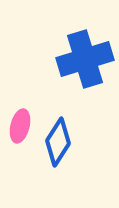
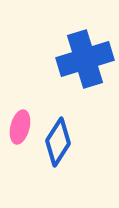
pink ellipse: moved 1 px down
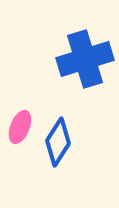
pink ellipse: rotated 8 degrees clockwise
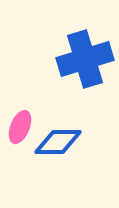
blue diamond: rotated 57 degrees clockwise
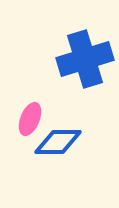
pink ellipse: moved 10 px right, 8 px up
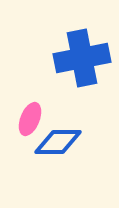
blue cross: moved 3 px left, 1 px up; rotated 6 degrees clockwise
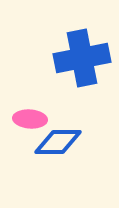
pink ellipse: rotated 72 degrees clockwise
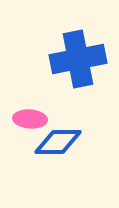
blue cross: moved 4 px left, 1 px down
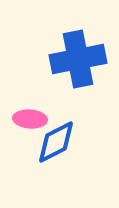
blue diamond: moved 2 px left; rotated 27 degrees counterclockwise
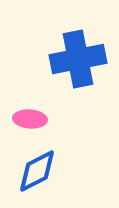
blue diamond: moved 19 px left, 29 px down
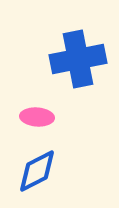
pink ellipse: moved 7 px right, 2 px up
